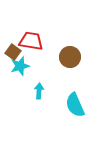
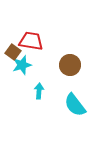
brown circle: moved 8 px down
cyan star: moved 2 px right, 1 px up
cyan semicircle: rotated 15 degrees counterclockwise
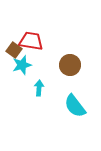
brown square: moved 1 px right, 2 px up
cyan arrow: moved 3 px up
cyan semicircle: moved 1 px down
